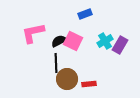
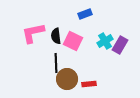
black semicircle: moved 3 px left, 5 px up; rotated 70 degrees counterclockwise
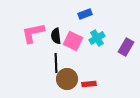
cyan cross: moved 8 px left, 3 px up
purple rectangle: moved 6 px right, 2 px down
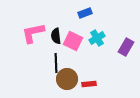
blue rectangle: moved 1 px up
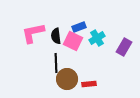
blue rectangle: moved 6 px left, 14 px down
purple rectangle: moved 2 px left
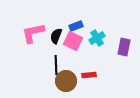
blue rectangle: moved 3 px left, 1 px up
black semicircle: rotated 28 degrees clockwise
purple rectangle: rotated 18 degrees counterclockwise
black line: moved 2 px down
brown circle: moved 1 px left, 2 px down
red rectangle: moved 9 px up
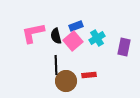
black semicircle: rotated 35 degrees counterclockwise
pink square: rotated 24 degrees clockwise
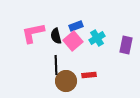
purple rectangle: moved 2 px right, 2 px up
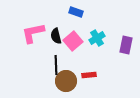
blue rectangle: moved 14 px up; rotated 40 degrees clockwise
